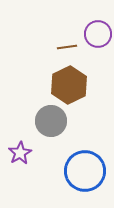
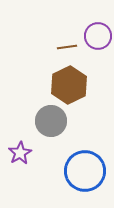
purple circle: moved 2 px down
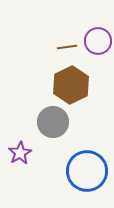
purple circle: moved 5 px down
brown hexagon: moved 2 px right
gray circle: moved 2 px right, 1 px down
blue circle: moved 2 px right
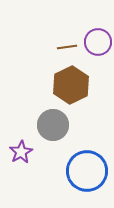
purple circle: moved 1 px down
gray circle: moved 3 px down
purple star: moved 1 px right, 1 px up
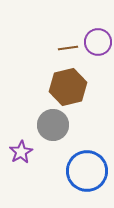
brown line: moved 1 px right, 1 px down
brown hexagon: moved 3 px left, 2 px down; rotated 12 degrees clockwise
